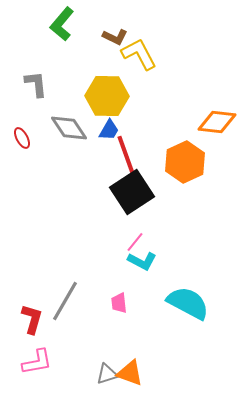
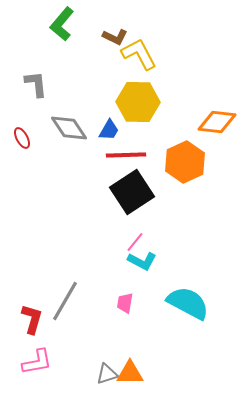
yellow hexagon: moved 31 px right, 6 px down
red line: rotated 72 degrees counterclockwise
pink trapezoid: moved 6 px right; rotated 15 degrees clockwise
orange triangle: rotated 20 degrees counterclockwise
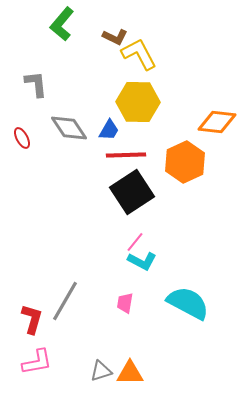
gray triangle: moved 6 px left, 3 px up
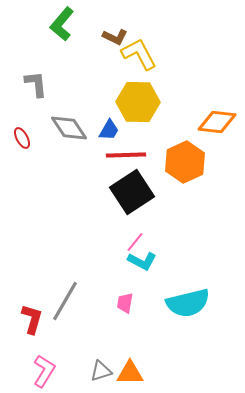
cyan semicircle: rotated 138 degrees clockwise
pink L-shape: moved 7 px right, 9 px down; rotated 48 degrees counterclockwise
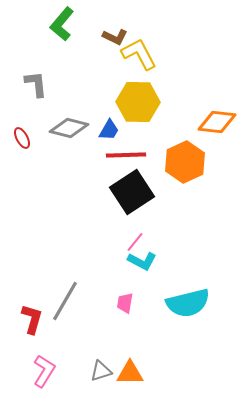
gray diamond: rotated 42 degrees counterclockwise
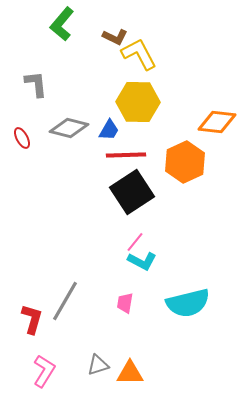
gray triangle: moved 3 px left, 6 px up
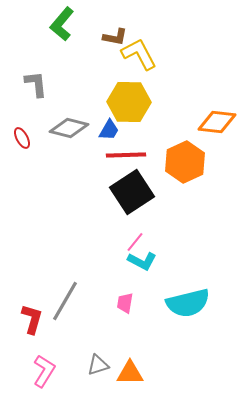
brown L-shape: rotated 15 degrees counterclockwise
yellow hexagon: moved 9 px left
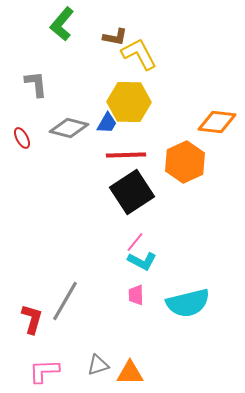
blue trapezoid: moved 2 px left, 7 px up
pink trapezoid: moved 11 px right, 8 px up; rotated 10 degrees counterclockwise
pink L-shape: rotated 124 degrees counterclockwise
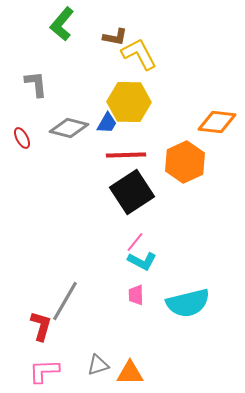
red L-shape: moved 9 px right, 7 px down
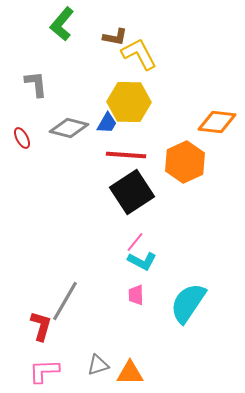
red line: rotated 6 degrees clockwise
cyan semicircle: rotated 138 degrees clockwise
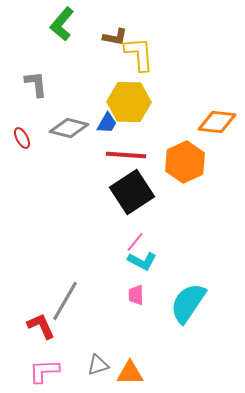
yellow L-shape: rotated 24 degrees clockwise
red L-shape: rotated 40 degrees counterclockwise
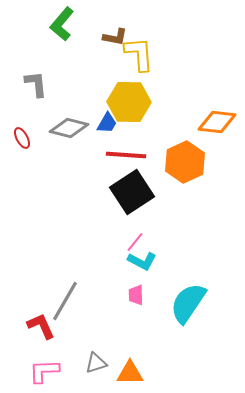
gray triangle: moved 2 px left, 2 px up
